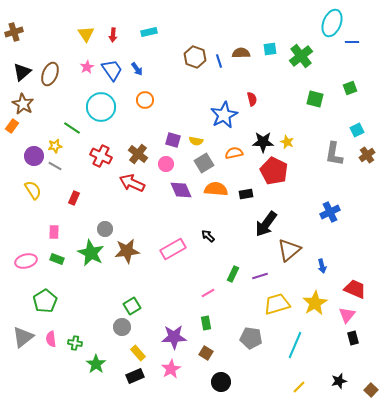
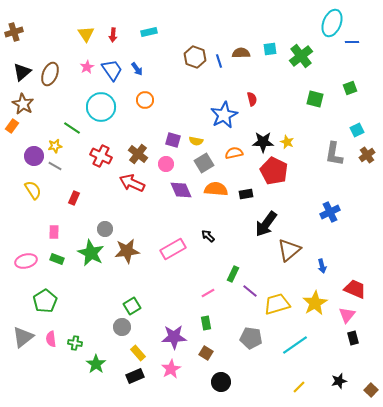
purple line at (260, 276): moved 10 px left, 15 px down; rotated 56 degrees clockwise
cyan line at (295, 345): rotated 32 degrees clockwise
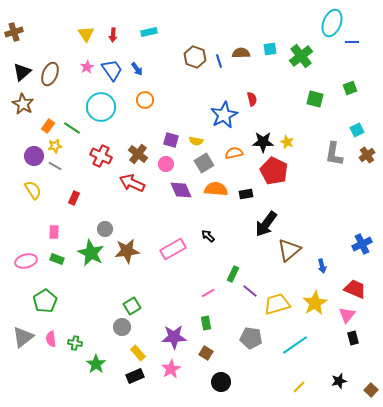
orange rectangle at (12, 126): moved 36 px right
purple square at (173, 140): moved 2 px left
blue cross at (330, 212): moved 32 px right, 32 px down
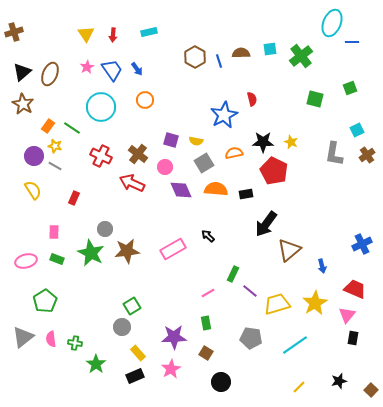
brown hexagon at (195, 57): rotated 10 degrees clockwise
yellow star at (287, 142): moved 4 px right
yellow star at (55, 146): rotated 24 degrees clockwise
pink circle at (166, 164): moved 1 px left, 3 px down
black rectangle at (353, 338): rotated 24 degrees clockwise
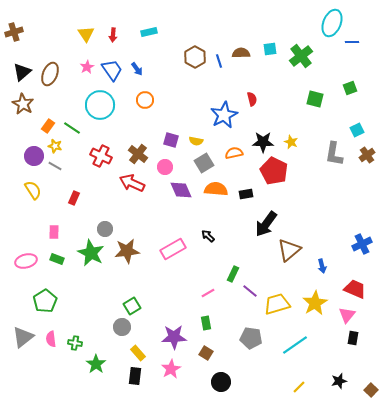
cyan circle at (101, 107): moved 1 px left, 2 px up
black rectangle at (135, 376): rotated 60 degrees counterclockwise
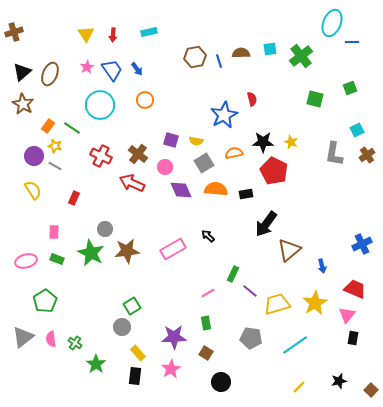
brown hexagon at (195, 57): rotated 20 degrees clockwise
green cross at (75, 343): rotated 24 degrees clockwise
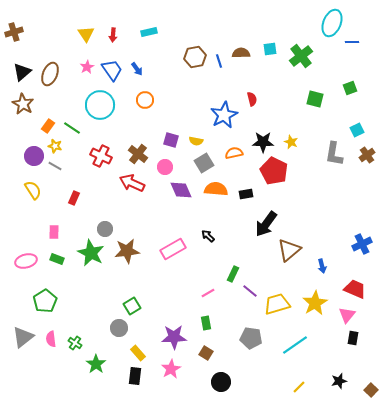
gray circle at (122, 327): moved 3 px left, 1 px down
